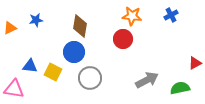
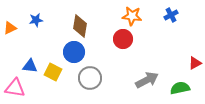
pink triangle: moved 1 px right, 1 px up
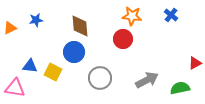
blue cross: rotated 24 degrees counterclockwise
brown diamond: rotated 15 degrees counterclockwise
gray circle: moved 10 px right
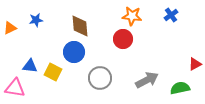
blue cross: rotated 16 degrees clockwise
red triangle: moved 1 px down
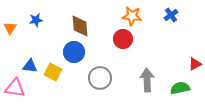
orange triangle: rotated 32 degrees counterclockwise
gray arrow: rotated 65 degrees counterclockwise
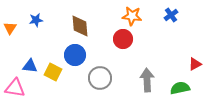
blue circle: moved 1 px right, 3 px down
